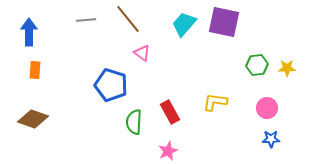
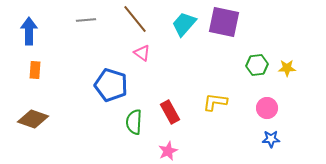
brown line: moved 7 px right
blue arrow: moved 1 px up
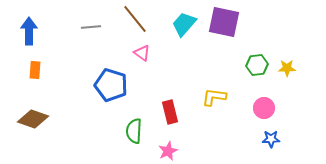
gray line: moved 5 px right, 7 px down
yellow L-shape: moved 1 px left, 5 px up
pink circle: moved 3 px left
red rectangle: rotated 15 degrees clockwise
green semicircle: moved 9 px down
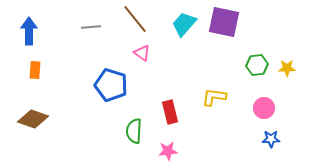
pink star: rotated 18 degrees clockwise
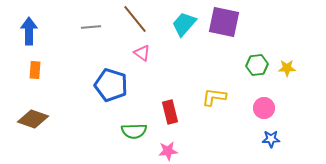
green semicircle: rotated 95 degrees counterclockwise
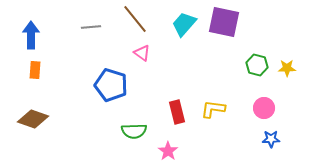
blue arrow: moved 2 px right, 4 px down
green hexagon: rotated 20 degrees clockwise
yellow L-shape: moved 1 px left, 12 px down
red rectangle: moved 7 px right
pink star: rotated 30 degrees counterclockwise
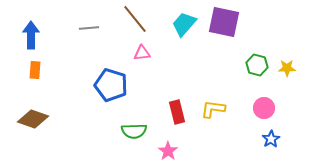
gray line: moved 2 px left, 1 px down
pink triangle: rotated 42 degrees counterclockwise
blue star: rotated 30 degrees counterclockwise
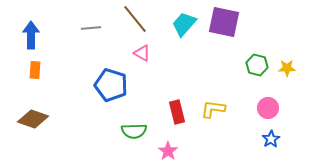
gray line: moved 2 px right
pink triangle: rotated 36 degrees clockwise
pink circle: moved 4 px right
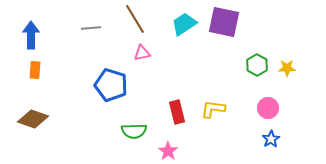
brown line: rotated 8 degrees clockwise
cyan trapezoid: rotated 16 degrees clockwise
pink triangle: rotated 42 degrees counterclockwise
green hexagon: rotated 15 degrees clockwise
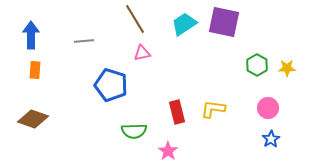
gray line: moved 7 px left, 13 px down
